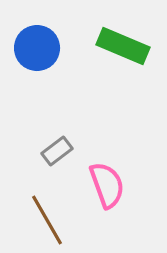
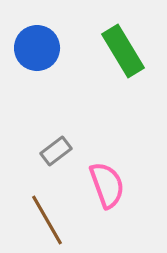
green rectangle: moved 5 px down; rotated 36 degrees clockwise
gray rectangle: moved 1 px left
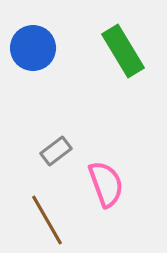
blue circle: moved 4 px left
pink semicircle: moved 1 px left, 1 px up
